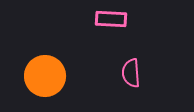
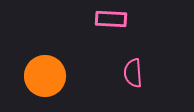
pink semicircle: moved 2 px right
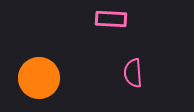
orange circle: moved 6 px left, 2 px down
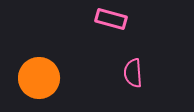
pink rectangle: rotated 12 degrees clockwise
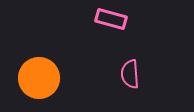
pink semicircle: moved 3 px left, 1 px down
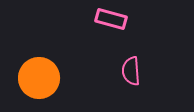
pink semicircle: moved 1 px right, 3 px up
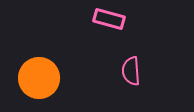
pink rectangle: moved 2 px left
